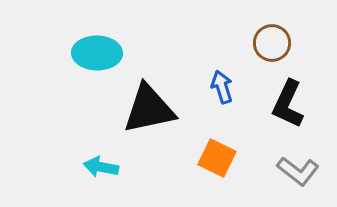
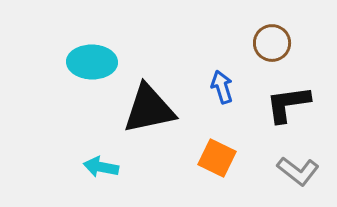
cyan ellipse: moved 5 px left, 9 px down
black L-shape: rotated 57 degrees clockwise
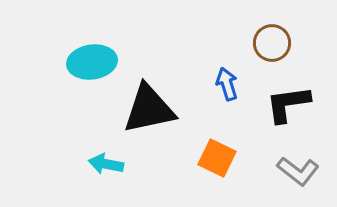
cyan ellipse: rotated 9 degrees counterclockwise
blue arrow: moved 5 px right, 3 px up
cyan arrow: moved 5 px right, 3 px up
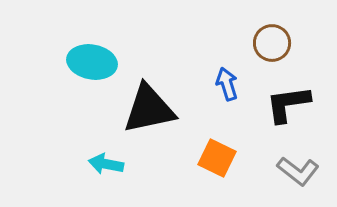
cyan ellipse: rotated 18 degrees clockwise
